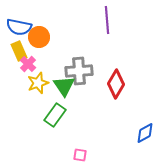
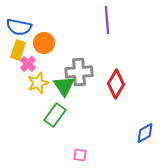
orange circle: moved 5 px right, 6 px down
yellow rectangle: moved 1 px left, 1 px up; rotated 42 degrees clockwise
gray cross: moved 1 px down
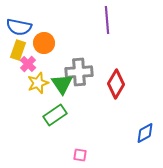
green triangle: moved 2 px left, 2 px up
green rectangle: rotated 20 degrees clockwise
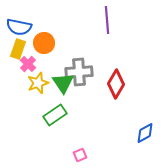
yellow rectangle: moved 1 px up
green triangle: moved 1 px right, 1 px up
pink square: rotated 32 degrees counterclockwise
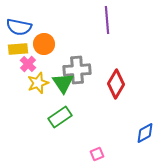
orange circle: moved 1 px down
yellow rectangle: rotated 66 degrees clockwise
gray cross: moved 2 px left, 2 px up
green rectangle: moved 5 px right, 2 px down
pink square: moved 17 px right, 1 px up
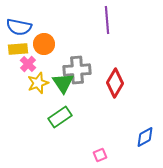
red diamond: moved 1 px left, 1 px up
blue diamond: moved 4 px down
pink square: moved 3 px right, 1 px down
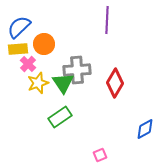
purple line: rotated 8 degrees clockwise
blue semicircle: rotated 125 degrees clockwise
blue diamond: moved 8 px up
